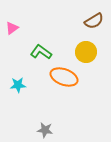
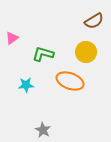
pink triangle: moved 10 px down
green L-shape: moved 2 px right, 2 px down; rotated 20 degrees counterclockwise
orange ellipse: moved 6 px right, 4 px down
cyan star: moved 8 px right
gray star: moved 2 px left; rotated 21 degrees clockwise
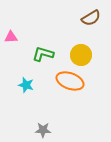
brown semicircle: moved 3 px left, 3 px up
pink triangle: moved 1 px left, 1 px up; rotated 32 degrees clockwise
yellow circle: moved 5 px left, 3 px down
cyan star: rotated 21 degrees clockwise
gray star: rotated 28 degrees counterclockwise
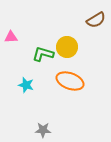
brown semicircle: moved 5 px right, 2 px down
yellow circle: moved 14 px left, 8 px up
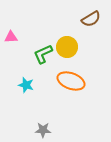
brown semicircle: moved 5 px left, 1 px up
green L-shape: rotated 40 degrees counterclockwise
orange ellipse: moved 1 px right
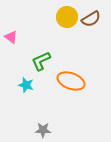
pink triangle: rotated 40 degrees clockwise
yellow circle: moved 30 px up
green L-shape: moved 2 px left, 7 px down
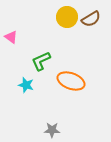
gray star: moved 9 px right
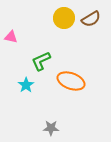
yellow circle: moved 3 px left, 1 px down
pink triangle: rotated 24 degrees counterclockwise
cyan star: rotated 21 degrees clockwise
gray star: moved 1 px left, 2 px up
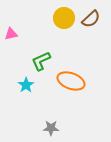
brown semicircle: rotated 12 degrees counterclockwise
pink triangle: moved 3 px up; rotated 24 degrees counterclockwise
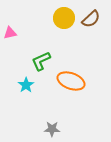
pink triangle: moved 1 px left, 1 px up
gray star: moved 1 px right, 1 px down
